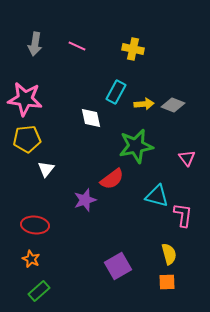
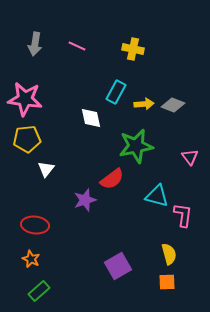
pink triangle: moved 3 px right, 1 px up
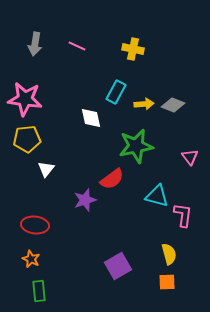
green rectangle: rotated 55 degrees counterclockwise
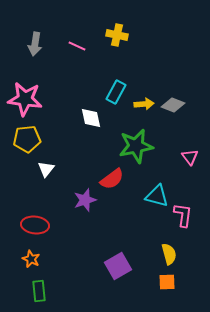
yellow cross: moved 16 px left, 14 px up
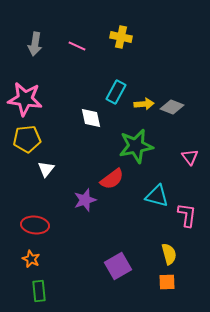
yellow cross: moved 4 px right, 2 px down
gray diamond: moved 1 px left, 2 px down
pink L-shape: moved 4 px right
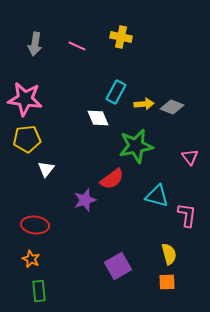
white diamond: moved 7 px right; rotated 10 degrees counterclockwise
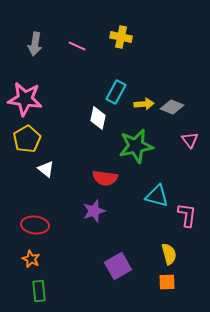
white diamond: rotated 35 degrees clockwise
yellow pentagon: rotated 24 degrees counterclockwise
pink triangle: moved 17 px up
white triangle: rotated 30 degrees counterclockwise
red semicircle: moved 7 px left, 1 px up; rotated 45 degrees clockwise
purple star: moved 9 px right, 11 px down
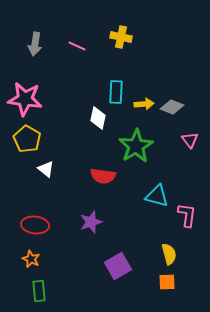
cyan rectangle: rotated 25 degrees counterclockwise
yellow pentagon: rotated 12 degrees counterclockwise
green star: rotated 20 degrees counterclockwise
red semicircle: moved 2 px left, 2 px up
purple star: moved 3 px left, 11 px down
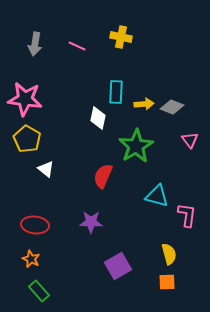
red semicircle: rotated 105 degrees clockwise
purple star: rotated 20 degrees clockwise
green rectangle: rotated 35 degrees counterclockwise
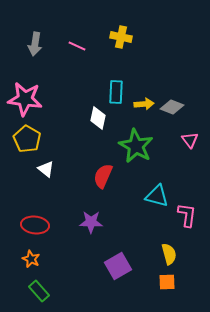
green star: rotated 12 degrees counterclockwise
